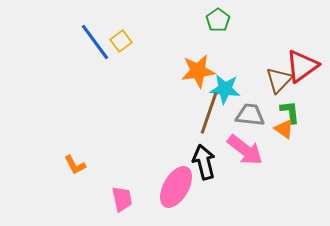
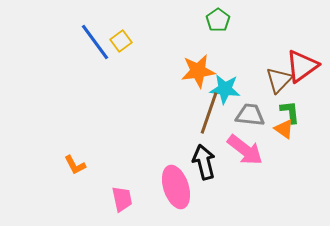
pink ellipse: rotated 48 degrees counterclockwise
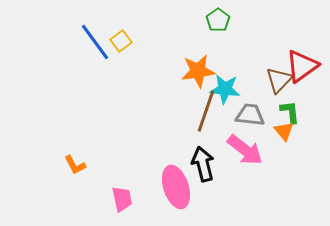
brown line: moved 3 px left, 2 px up
orange triangle: moved 2 px down; rotated 15 degrees clockwise
black arrow: moved 1 px left, 2 px down
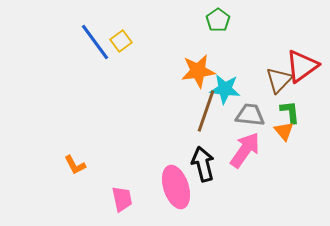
pink arrow: rotated 93 degrees counterclockwise
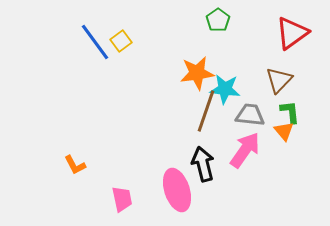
red triangle: moved 10 px left, 33 px up
orange star: moved 1 px left, 2 px down
pink ellipse: moved 1 px right, 3 px down
